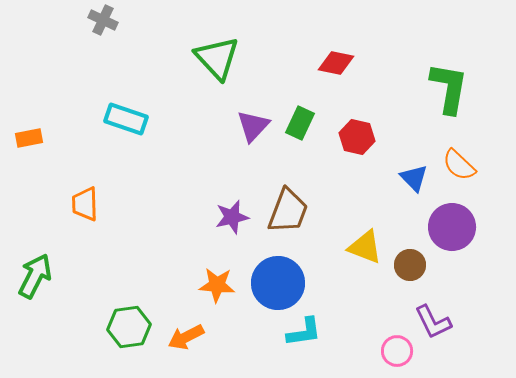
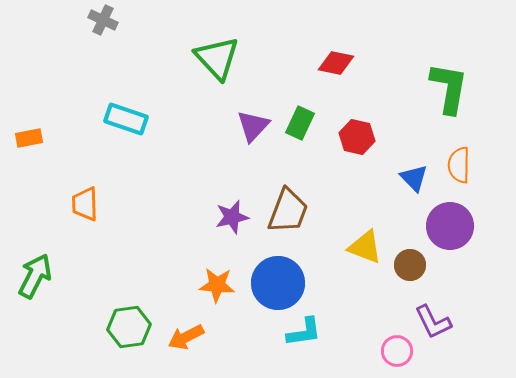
orange semicircle: rotated 48 degrees clockwise
purple circle: moved 2 px left, 1 px up
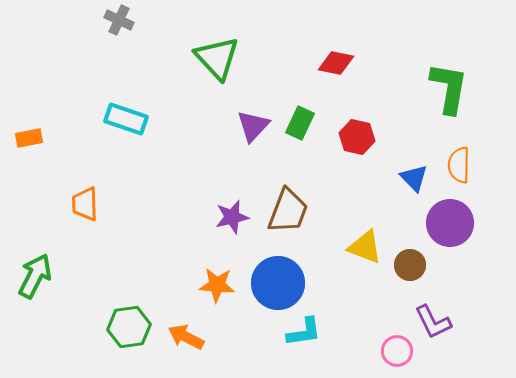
gray cross: moved 16 px right
purple circle: moved 3 px up
orange arrow: rotated 54 degrees clockwise
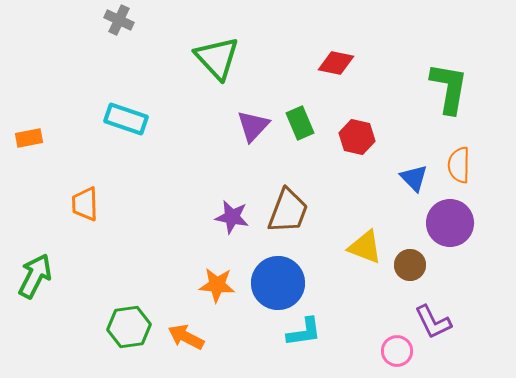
green rectangle: rotated 48 degrees counterclockwise
purple star: rotated 24 degrees clockwise
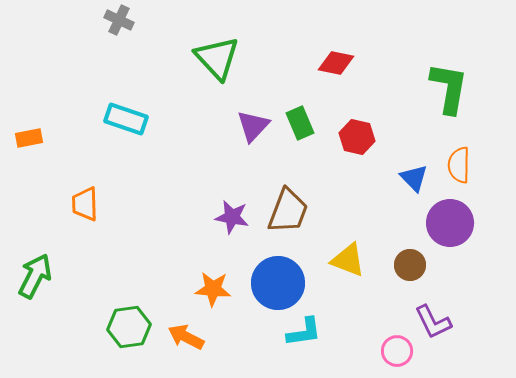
yellow triangle: moved 17 px left, 13 px down
orange star: moved 4 px left, 4 px down
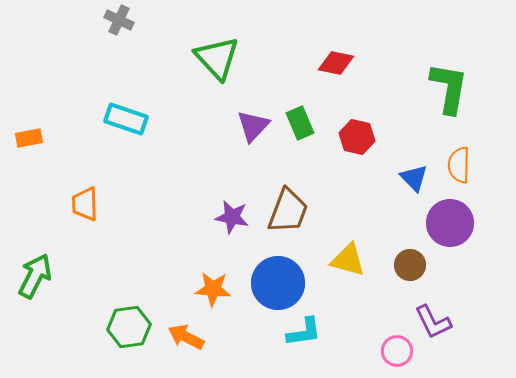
yellow triangle: rotated 6 degrees counterclockwise
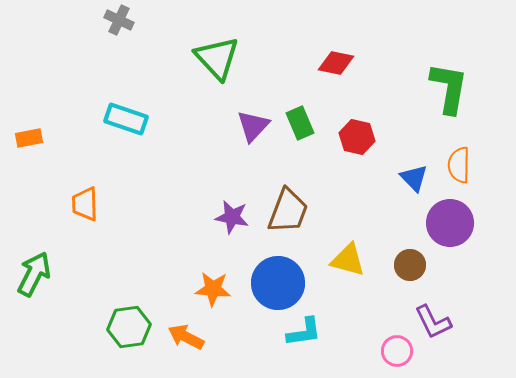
green arrow: moved 1 px left, 2 px up
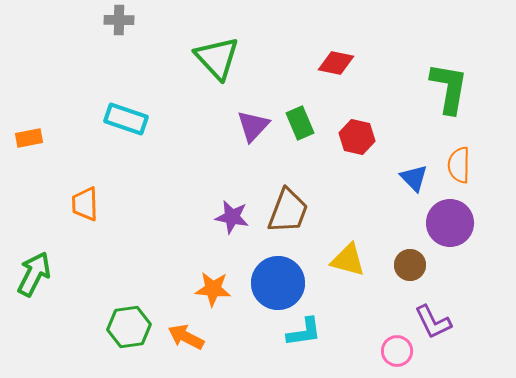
gray cross: rotated 24 degrees counterclockwise
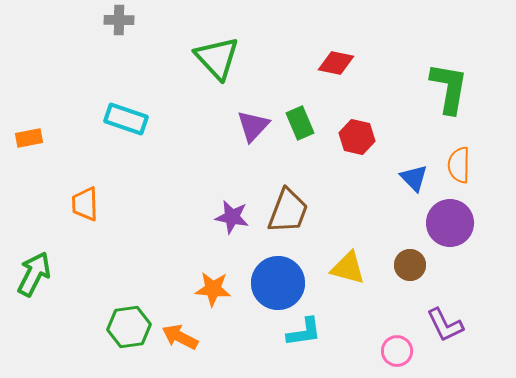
yellow triangle: moved 8 px down
purple L-shape: moved 12 px right, 3 px down
orange arrow: moved 6 px left
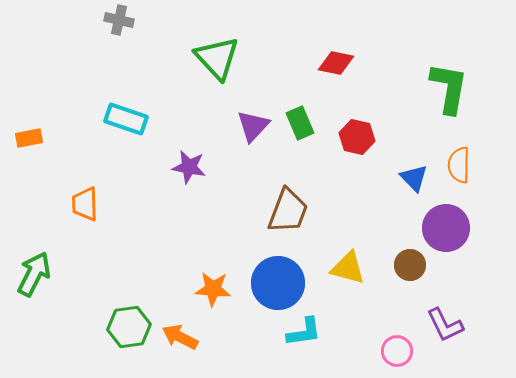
gray cross: rotated 12 degrees clockwise
purple star: moved 43 px left, 50 px up
purple circle: moved 4 px left, 5 px down
